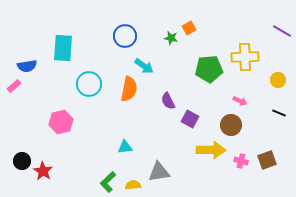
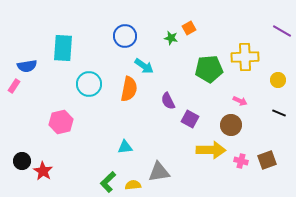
pink rectangle: rotated 16 degrees counterclockwise
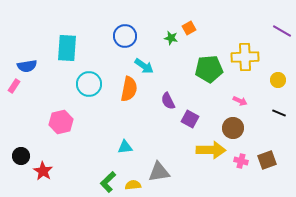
cyan rectangle: moved 4 px right
brown circle: moved 2 px right, 3 px down
black circle: moved 1 px left, 5 px up
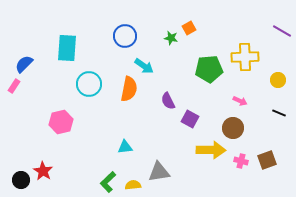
blue semicircle: moved 3 px left, 2 px up; rotated 144 degrees clockwise
black circle: moved 24 px down
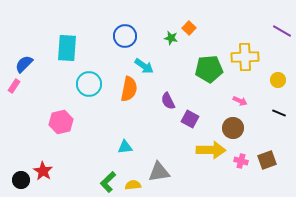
orange square: rotated 16 degrees counterclockwise
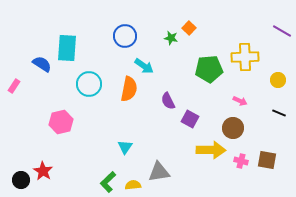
blue semicircle: moved 18 px right; rotated 78 degrees clockwise
cyan triangle: rotated 49 degrees counterclockwise
brown square: rotated 30 degrees clockwise
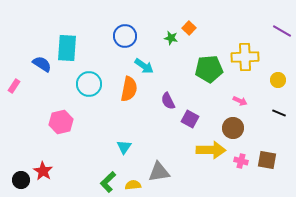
cyan triangle: moved 1 px left
